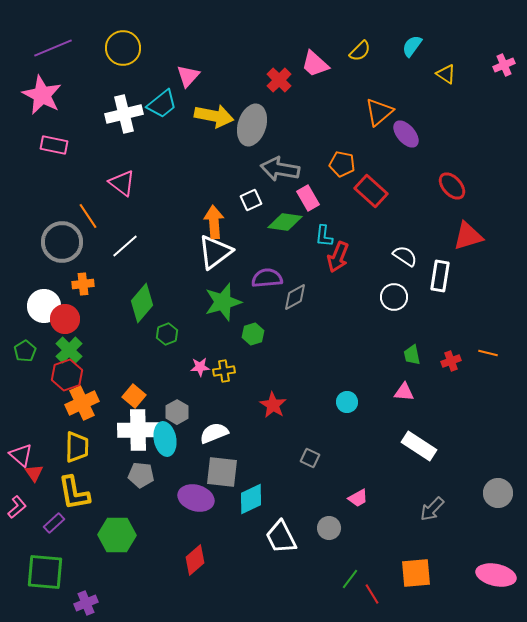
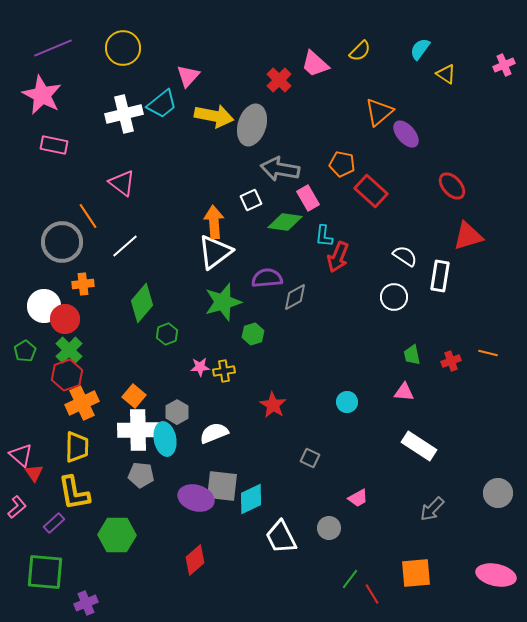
cyan semicircle at (412, 46): moved 8 px right, 3 px down
gray square at (222, 472): moved 14 px down
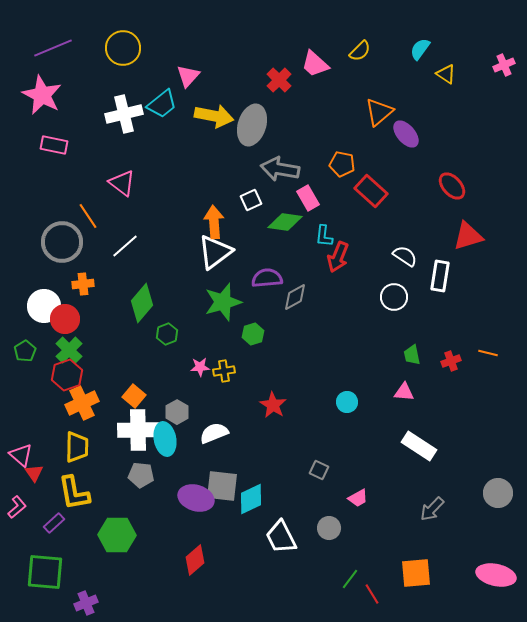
gray square at (310, 458): moved 9 px right, 12 px down
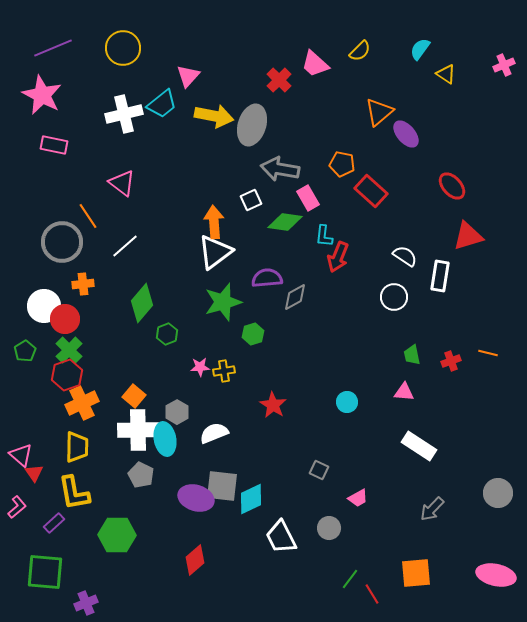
gray pentagon at (141, 475): rotated 20 degrees clockwise
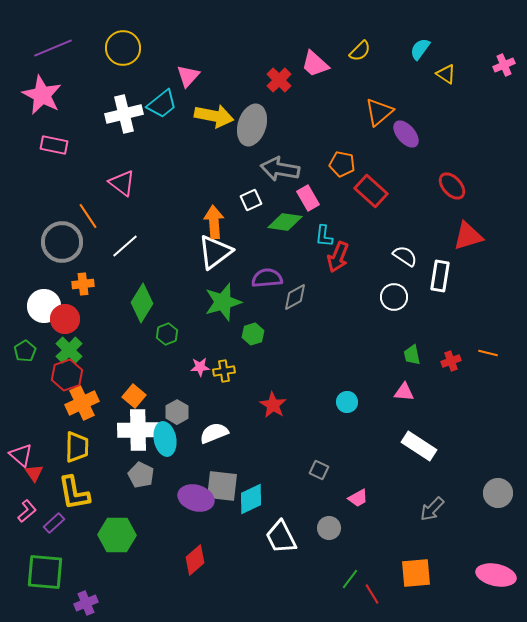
green diamond at (142, 303): rotated 9 degrees counterclockwise
pink L-shape at (17, 507): moved 10 px right, 4 px down
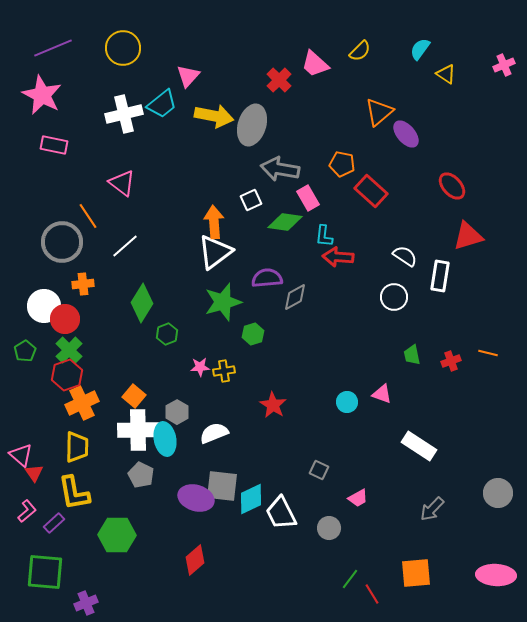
red arrow at (338, 257): rotated 72 degrees clockwise
pink triangle at (404, 392): moved 22 px left, 2 px down; rotated 15 degrees clockwise
white trapezoid at (281, 537): moved 24 px up
pink ellipse at (496, 575): rotated 9 degrees counterclockwise
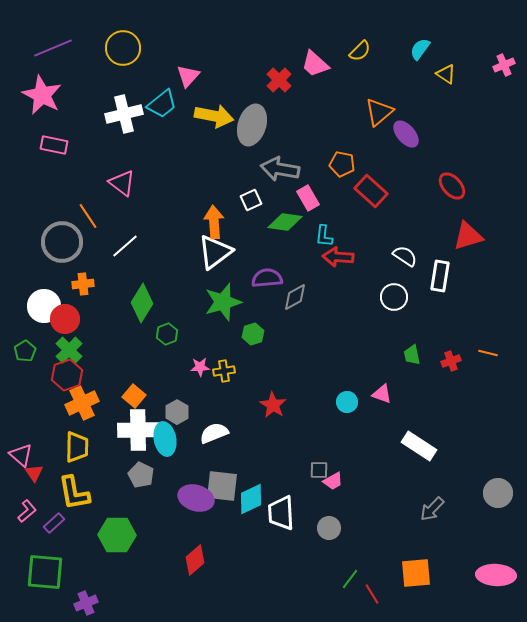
gray square at (319, 470): rotated 24 degrees counterclockwise
pink trapezoid at (358, 498): moved 25 px left, 17 px up
white trapezoid at (281, 513): rotated 24 degrees clockwise
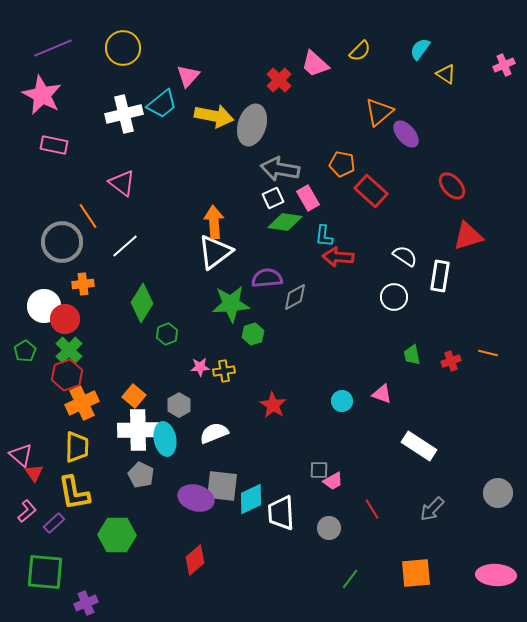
white square at (251, 200): moved 22 px right, 2 px up
green star at (223, 302): moved 8 px right, 2 px down; rotated 12 degrees clockwise
cyan circle at (347, 402): moved 5 px left, 1 px up
gray hexagon at (177, 412): moved 2 px right, 7 px up
red line at (372, 594): moved 85 px up
